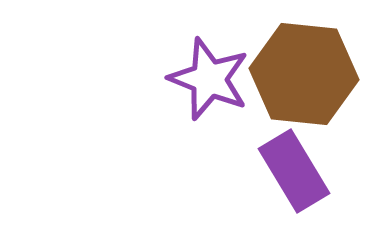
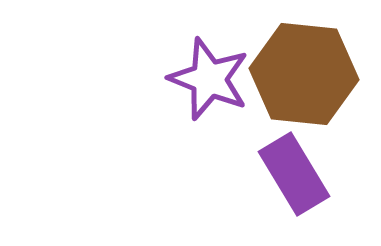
purple rectangle: moved 3 px down
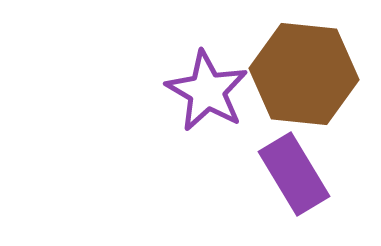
purple star: moved 2 px left, 12 px down; rotated 8 degrees clockwise
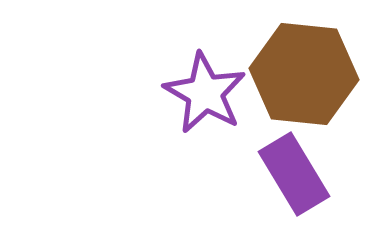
purple star: moved 2 px left, 2 px down
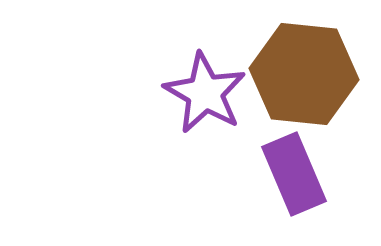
purple rectangle: rotated 8 degrees clockwise
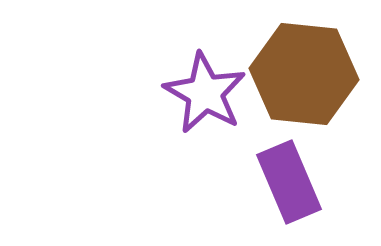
purple rectangle: moved 5 px left, 8 px down
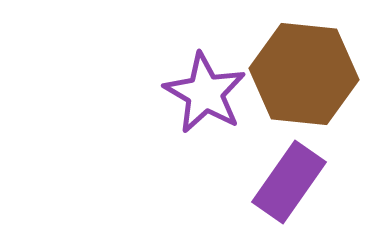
purple rectangle: rotated 58 degrees clockwise
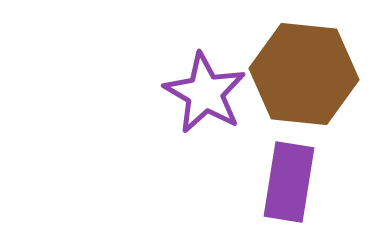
purple rectangle: rotated 26 degrees counterclockwise
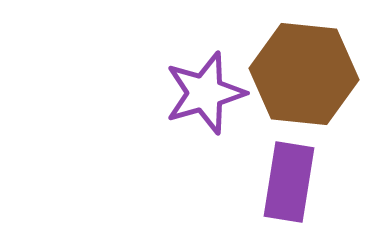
purple star: rotated 26 degrees clockwise
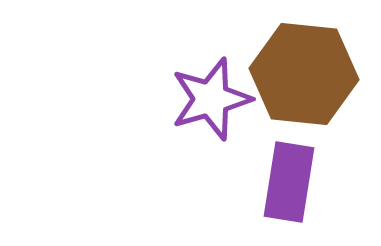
purple star: moved 6 px right, 6 px down
